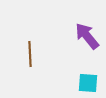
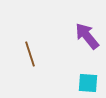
brown line: rotated 15 degrees counterclockwise
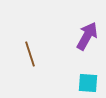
purple arrow: rotated 68 degrees clockwise
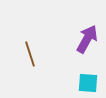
purple arrow: moved 3 px down
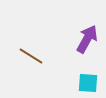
brown line: moved 1 px right, 2 px down; rotated 40 degrees counterclockwise
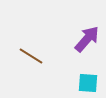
purple arrow: rotated 12 degrees clockwise
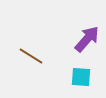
cyan square: moved 7 px left, 6 px up
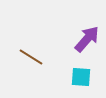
brown line: moved 1 px down
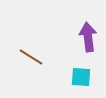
purple arrow: moved 1 px right, 2 px up; rotated 48 degrees counterclockwise
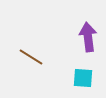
cyan square: moved 2 px right, 1 px down
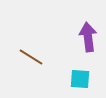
cyan square: moved 3 px left, 1 px down
